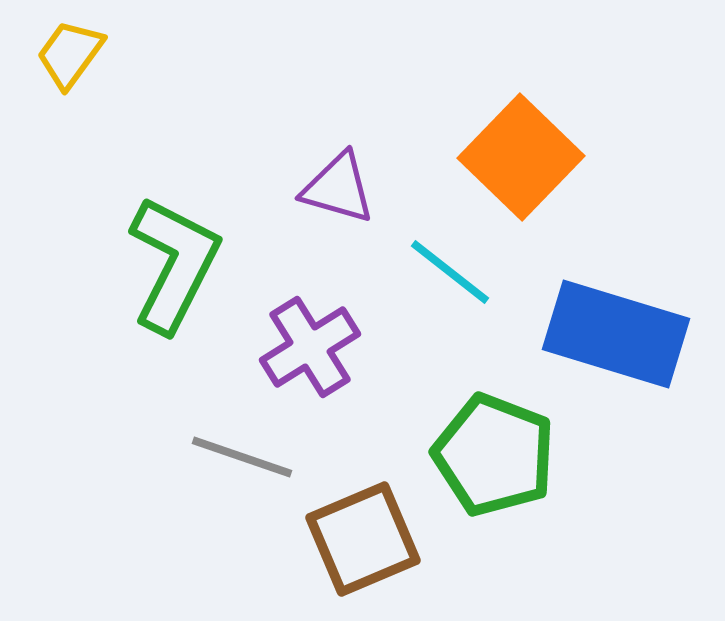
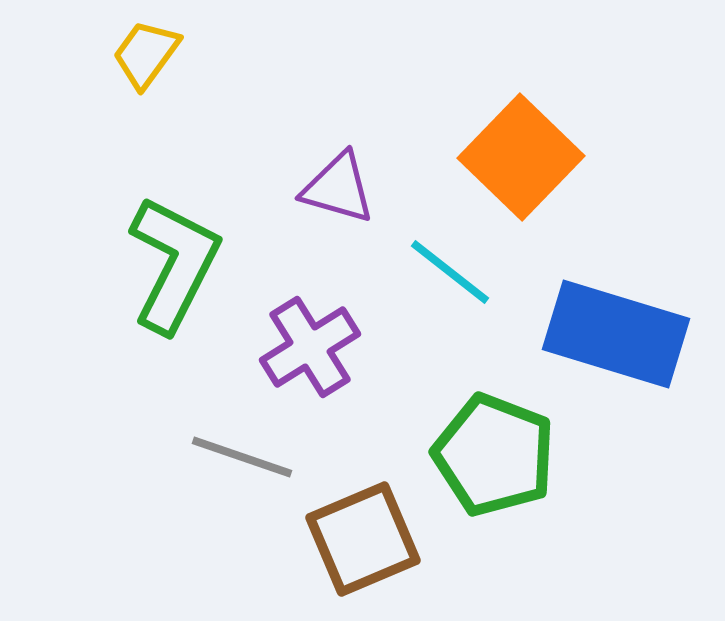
yellow trapezoid: moved 76 px right
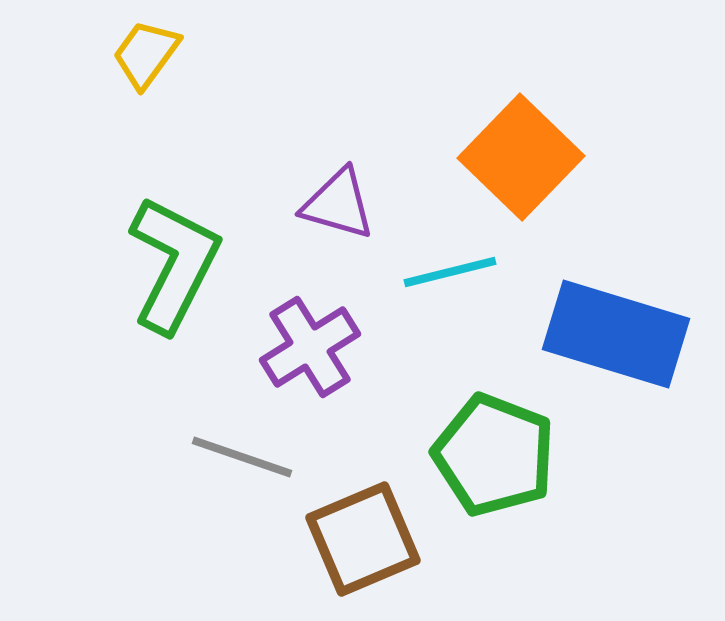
purple triangle: moved 16 px down
cyan line: rotated 52 degrees counterclockwise
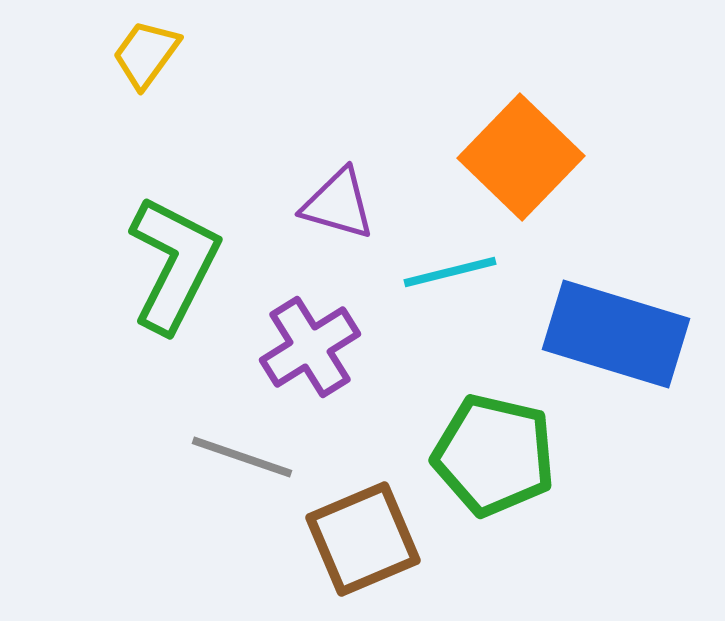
green pentagon: rotated 8 degrees counterclockwise
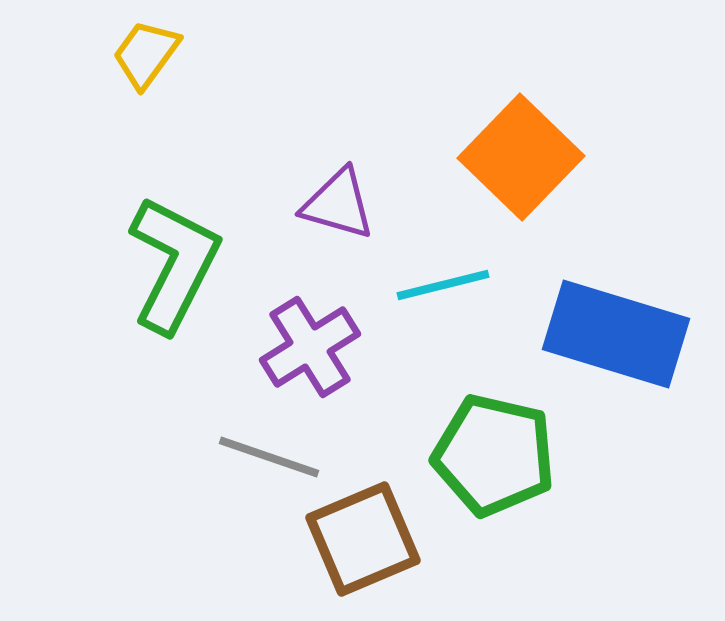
cyan line: moved 7 px left, 13 px down
gray line: moved 27 px right
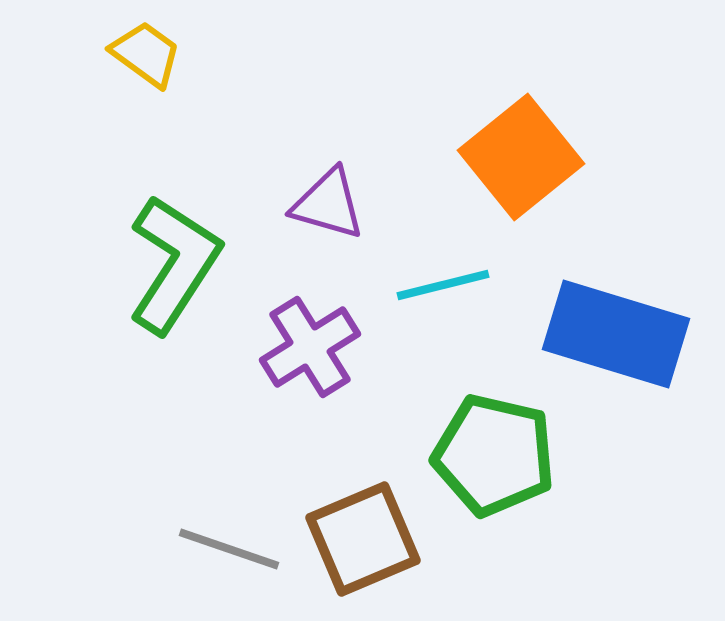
yellow trapezoid: rotated 90 degrees clockwise
orange square: rotated 7 degrees clockwise
purple triangle: moved 10 px left
green L-shape: rotated 6 degrees clockwise
gray line: moved 40 px left, 92 px down
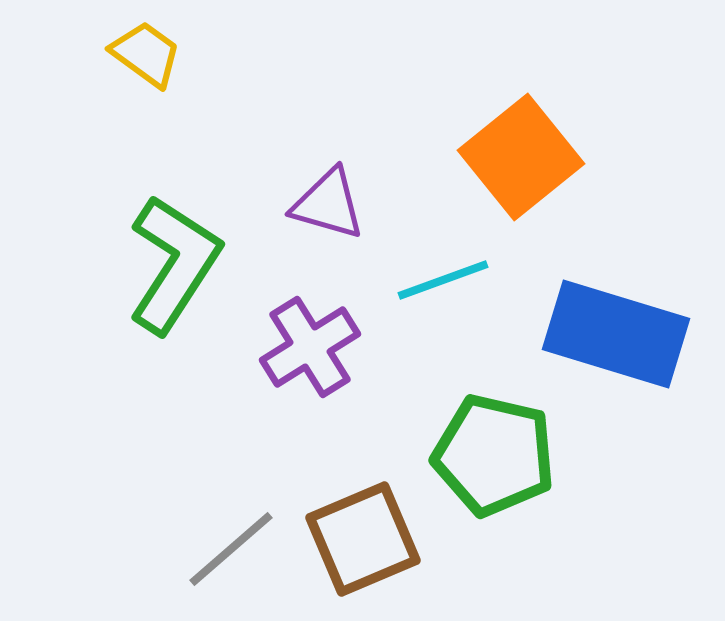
cyan line: moved 5 px up; rotated 6 degrees counterclockwise
gray line: moved 2 px right; rotated 60 degrees counterclockwise
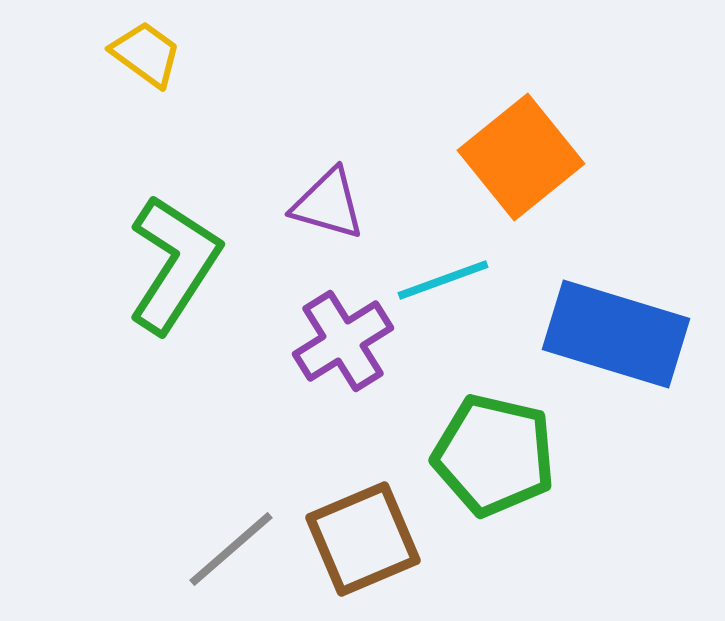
purple cross: moved 33 px right, 6 px up
